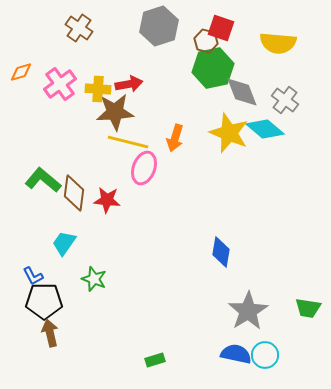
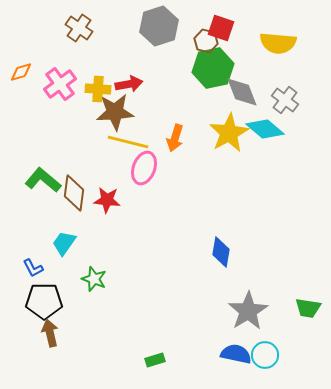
yellow star: rotated 21 degrees clockwise
blue L-shape: moved 8 px up
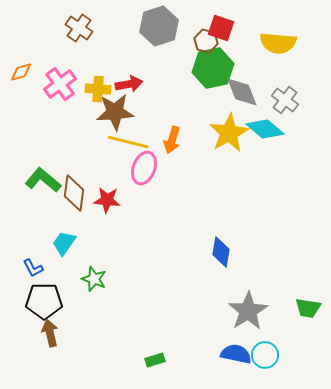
orange arrow: moved 3 px left, 2 px down
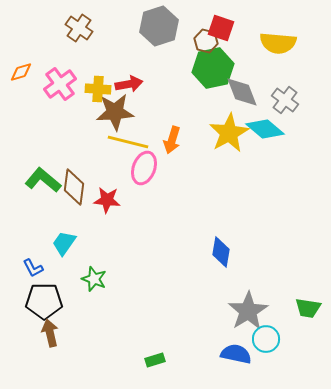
brown diamond: moved 6 px up
cyan circle: moved 1 px right, 16 px up
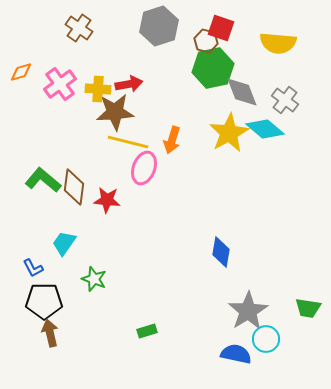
green rectangle: moved 8 px left, 29 px up
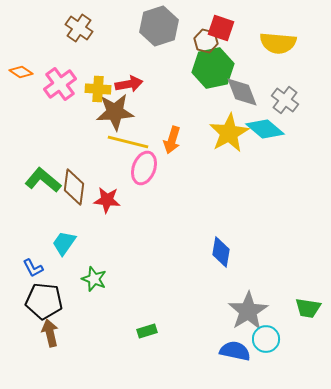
orange diamond: rotated 50 degrees clockwise
black pentagon: rotated 6 degrees clockwise
blue semicircle: moved 1 px left, 3 px up
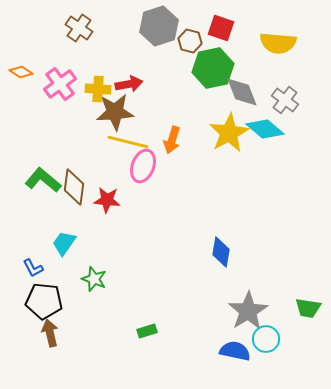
brown hexagon: moved 16 px left
pink ellipse: moved 1 px left, 2 px up
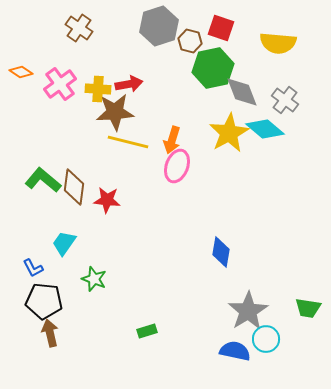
pink ellipse: moved 34 px right
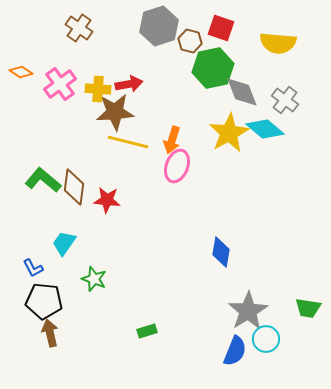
blue semicircle: rotated 100 degrees clockwise
